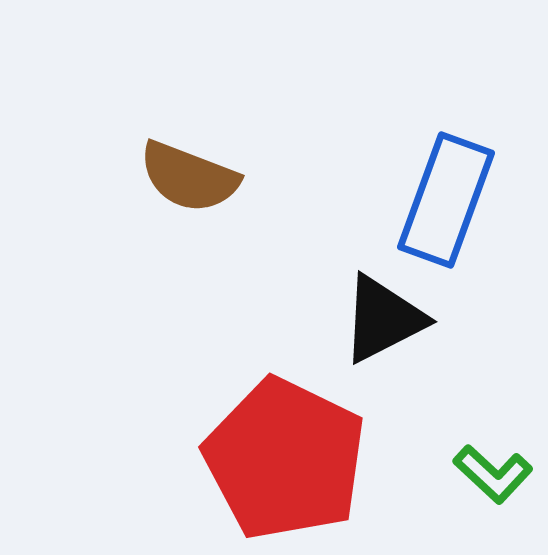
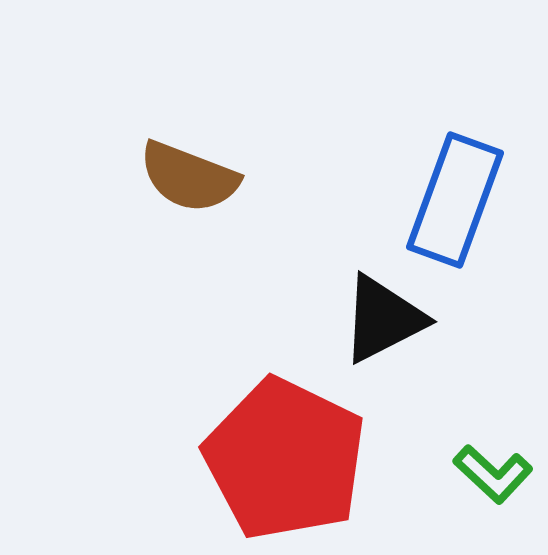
blue rectangle: moved 9 px right
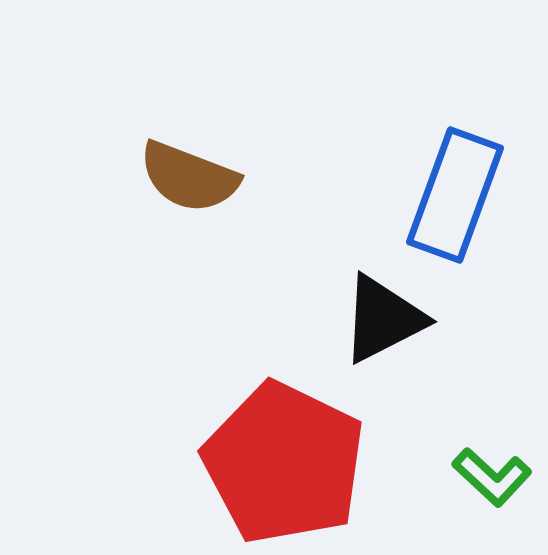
blue rectangle: moved 5 px up
red pentagon: moved 1 px left, 4 px down
green L-shape: moved 1 px left, 3 px down
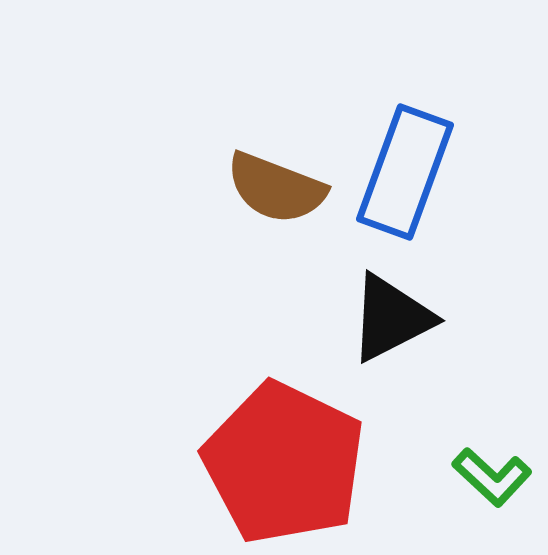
brown semicircle: moved 87 px right, 11 px down
blue rectangle: moved 50 px left, 23 px up
black triangle: moved 8 px right, 1 px up
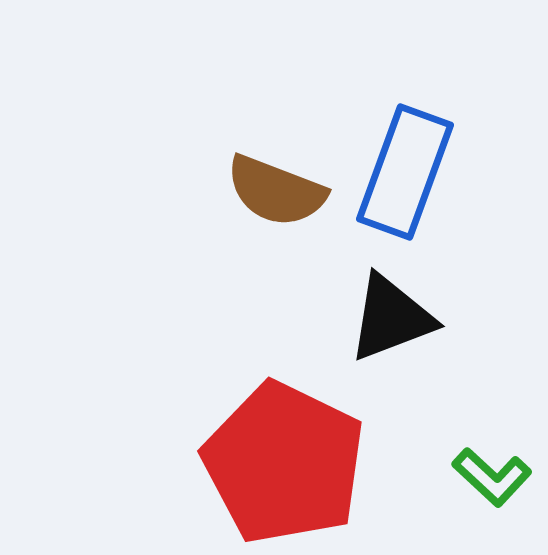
brown semicircle: moved 3 px down
black triangle: rotated 6 degrees clockwise
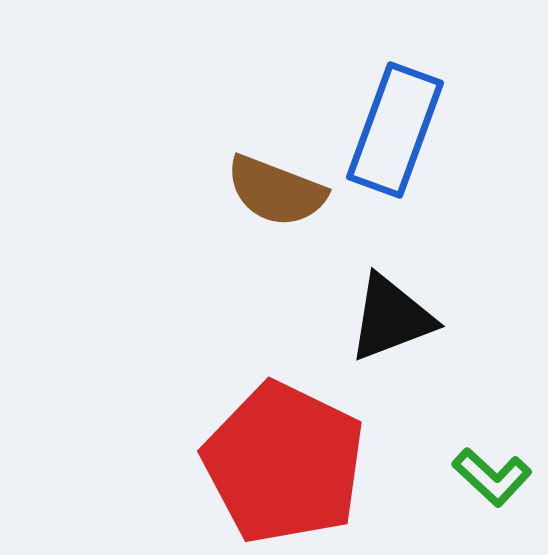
blue rectangle: moved 10 px left, 42 px up
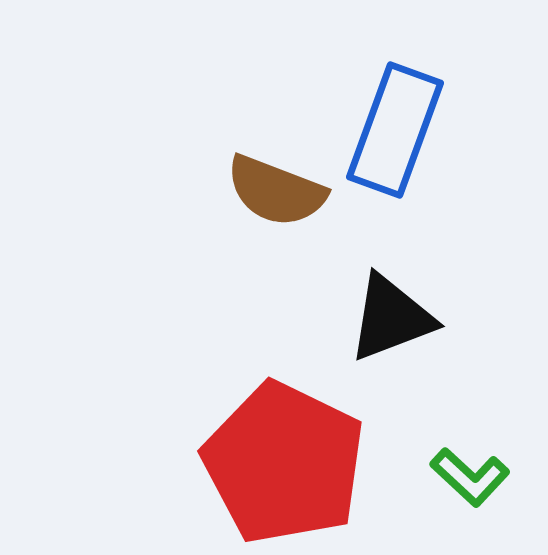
green L-shape: moved 22 px left
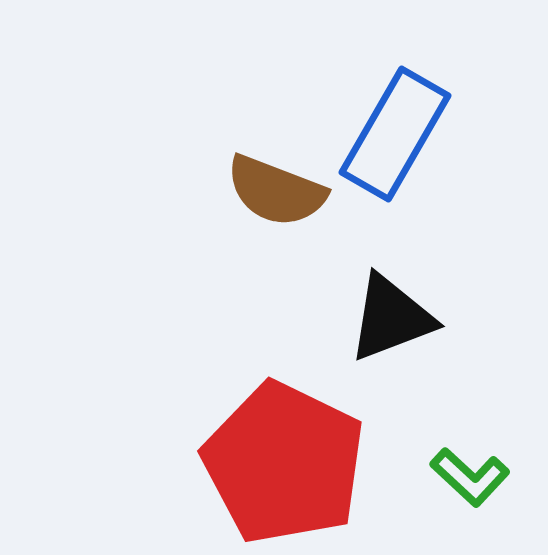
blue rectangle: moved 4 px down; rotated 10 degrees clockwise
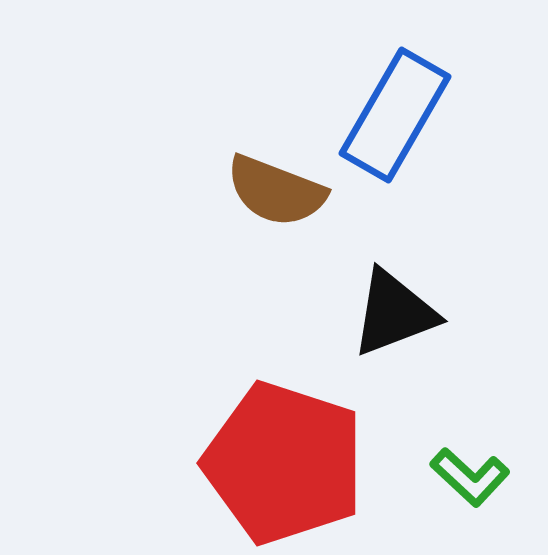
blue rectangle: moved 19 px up
black triangle: moved 3 px right, 5 px up
red pentagon: rotated 8 degrees counterclockwise
